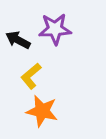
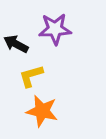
black arrow: moved 2 px left, 4 px down
yellow L-shape: rotated 24 degrees clockwise
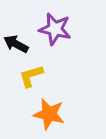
purple star: rotated 16 degrees clockwise
orange star: moved 7 px right, 3 px down
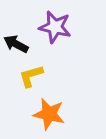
purple star: moved 2 px up
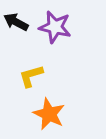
black arrow: moved 22 px up
orange star: rotated 12 degrees clockwise
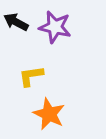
yellow L-shape: rotated 8 degrees clockwise
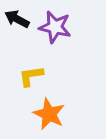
black arrow: moved 1 px right, 3 px up
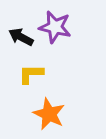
black arrow: moved 4 px right, 18 px down
yellow L-shape: moved 2 px up; rotated 8 degrees clockwise
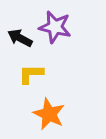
black arrow: moved 1 px left, 1 px down
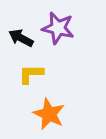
purple star: moved 3 px right, 1 px down
black arrow: moved 1 px right
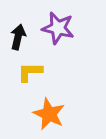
black arrow: moved 3 px left, 1 px up; rotated 75 degrees clockwise
yellow L-shape: moved 1 px left, 2 px up
